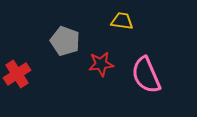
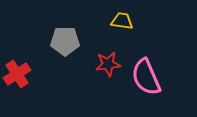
gray pentagon: rotated 20 degrees counterclockwise
red star: moved 7 px right
pink semicircle: moved 2 px down
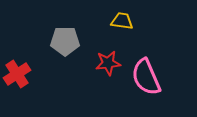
red star: moved 1 px up
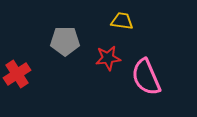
red star: moved 5 px up
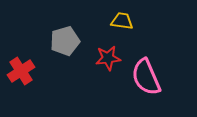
gray pentagon: rotated 16 degrees counterclockwise
red cross: moved 4 px right, 3 px up
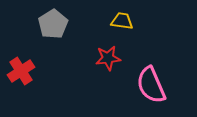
gray pentagon: moved 12 px left, 17 px up; rotated 16 degrees counterclockwise
pink semicircle: moved 5 px right, 8 px down
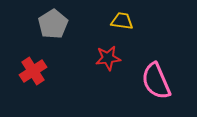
red cross: moved 12 px right
pink semicircle: moved 5 px right, 4 px up
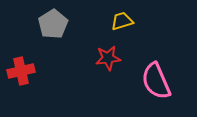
yellow trapezoid: rotated 25 degrees counterclockwise
red cross: moved 12 px left; rotated 20 degrees clockwise
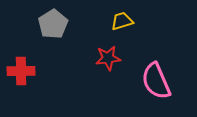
red cross: rotated 12 degrees clockwise
